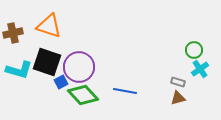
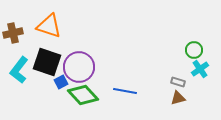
cyan L-shape: rotated 112 degrees clockwise
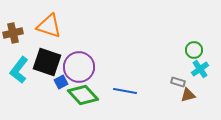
brown triangle: moved 10 px right, 3 px up
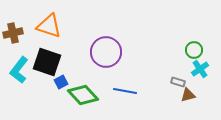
purple circle: moved 27 px right, 15 px up
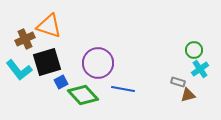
brown cross: moved 12 px right, 6 px down; rotated 12 degrees counterclockwise
purple circle: moved 8 px left, 11 px down
black square: rotated 36 degrees counterclockwise
cyan L-shape: rotated 76 degrees counterclockwise
blue line: moved 2 px left, 2 px up
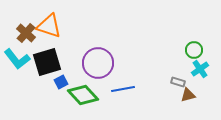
brown cross: moved 1 px right, 6 px up; rotated 24 degrees counterclockwise
cyan L-shape: moved 2 px left, 11 px up
blue line: rotated 20 degrees counterclockwise
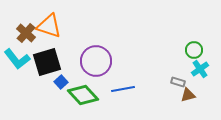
purple circle: moved 2 px left, 2 px up
blue square: rotated 16 degrees counterclockwise
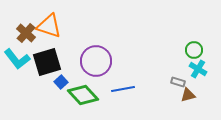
cyan cross: moved 2 px left; rotated 24 degrees counterclockwise
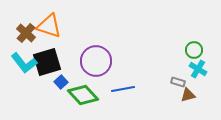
cyan L-shape: moved 7 px right, 4 px down
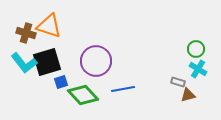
brown cross: rotated 24 degrees counterclockwise
green circle: moved 2 px right, 1 px up
blue square: rotated 24 degrees clockwise
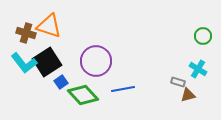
green circle: moved 7 px right, 13 px up
black square: rotated 16 degrees counterclockwise
blue square: rotated 16 degrees counterclockwise
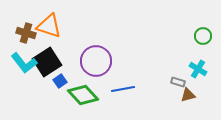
blue square: moved 1 px left, 1 px up
